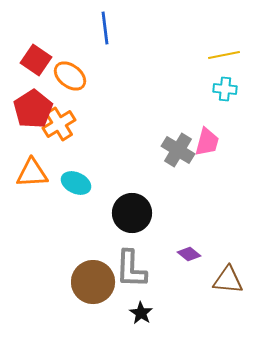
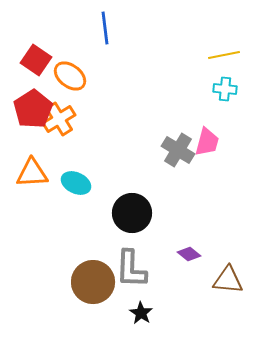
orange cross: moved 5 px up
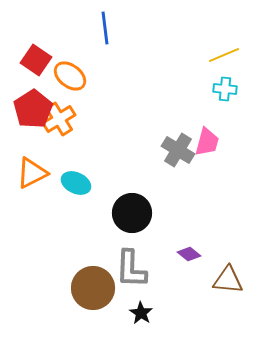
yellow line: rotated 12 degrees counterclockwise
orange triangle: rotated 24 degrees counterclockwise
brown circle: moved 6 px down
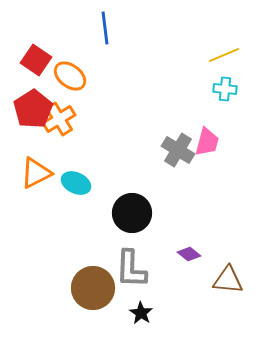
orange triangle: moved 4 px right
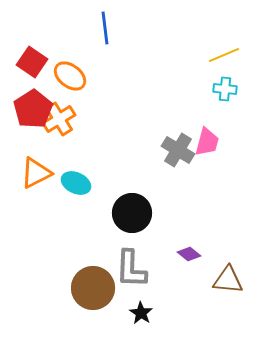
red square: moved 4 px left, 2 px down
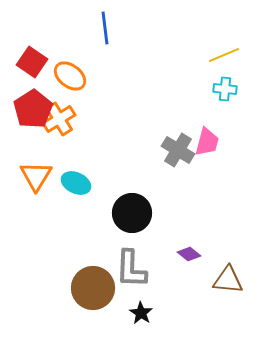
orange triangle: moved 3 px down; rotated 32 degrees counterclockwise
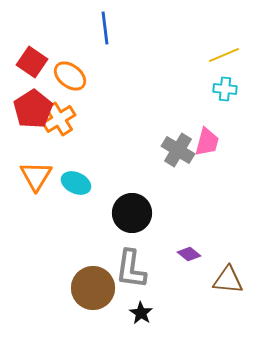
gray L-shape: rotated 6 degrees clockwise
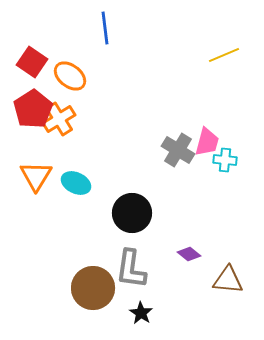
cyan cross: moved 71 px down
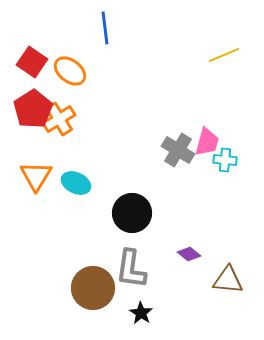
orange ellipse: moved 5 px up
